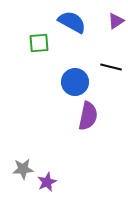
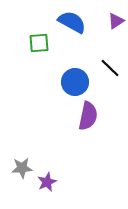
black line: moved 1 px left, 1 px down; rotated 30 degrees clockwise
gray star: moved 1 px left, 1 px up
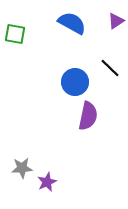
blue semicircle: moved 1 px down
green square: moved 24 px left, 9 px up; rotated 15 degrees clockwise
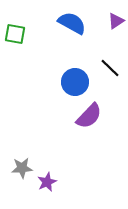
purple semicircle: moved 1 px right; rotated 32 degrees clockwise
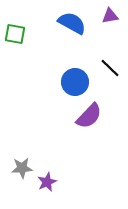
purple triangle: moved 6 px left, 5 px up; rotated 24 degrees clockwise
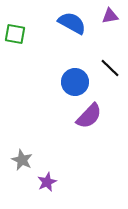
gray star: moved 8 px up; rotated 30 degrees clockwise
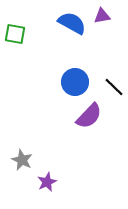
purple triangle: moved 8 px left
black line: moved 4 px right, 19 px down
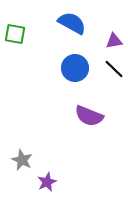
purple triangle: moved 12 px right, 25 px down
blue circle: moved 14 px up
black line: moved 18 px up
purple semicircle: rotated 68 degrees clockwise
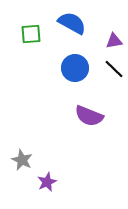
green square: moved 16 px right; rotated 15 degrees counterclockwise
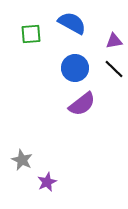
purple semicircle: moved 7 px left, 12 px up; rotated 60 degrees counterclockwise
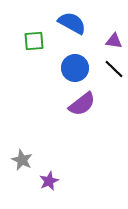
green square: moved 3 px right, 7 px down
purple triangle: rotated 18 degrees clockwise
purple star: moved 2 px right, 1 px up
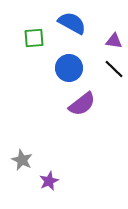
green square: moved 3 px up
blue circle: moved 6 px left
